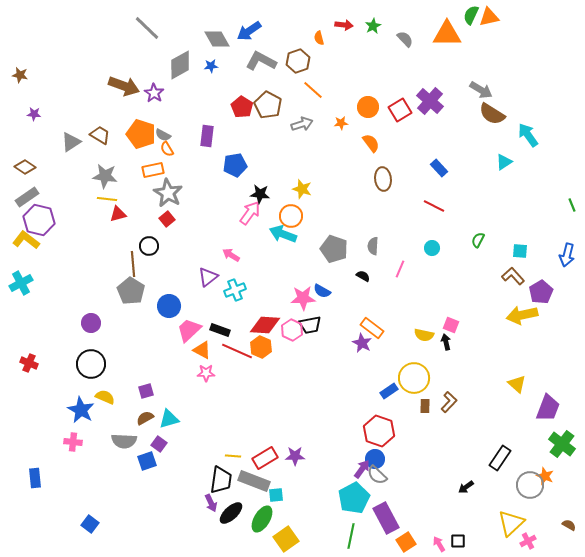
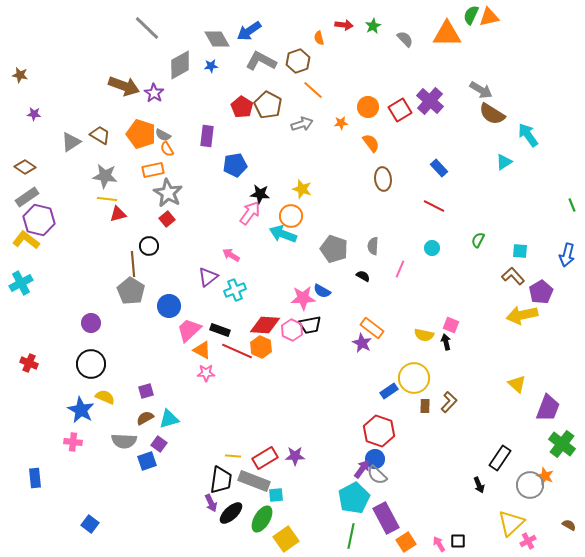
black arrow at (466, 487): moved 13 px right, 2 px up; rotated 77 degrees counterclockwise
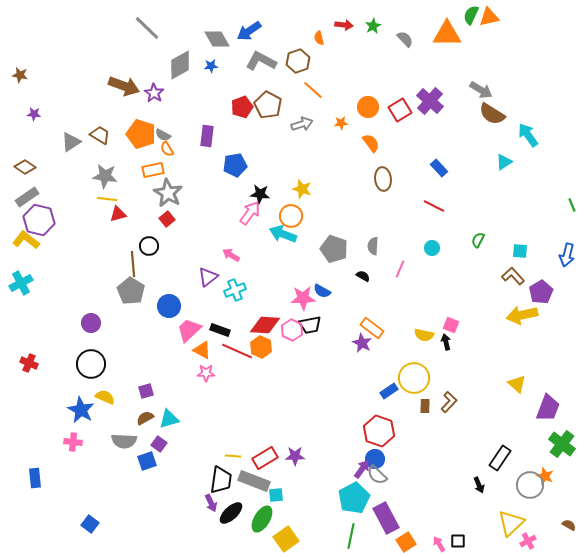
red pentagon at (242, 107): rotated 20 degrees clockwise
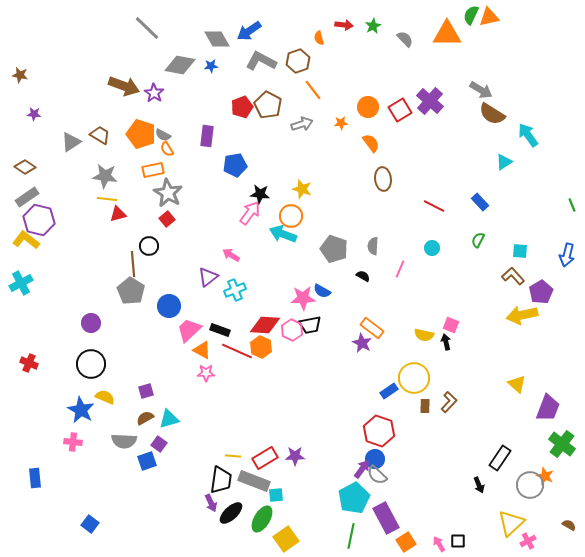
gray diamond at (180, 65): rotated 40 degrees clockwise
orange line at (313, 90): rotated 10 degrees clockwise
blue rectangle at (439, 168): moved 41 px right, 34 px down
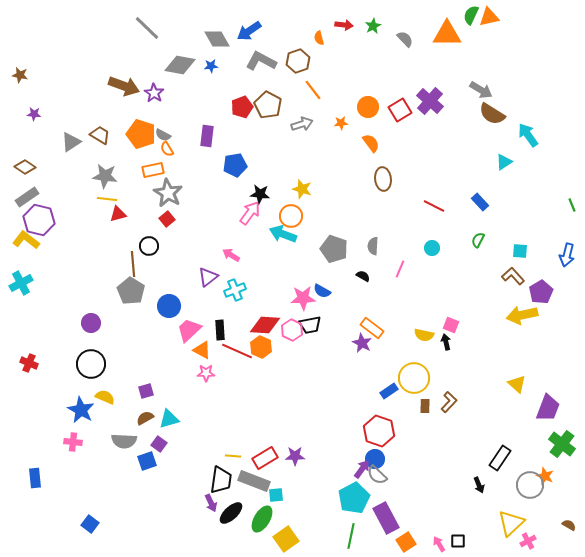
black rectangle at (220, 330): rotated 66 degrees clockwise
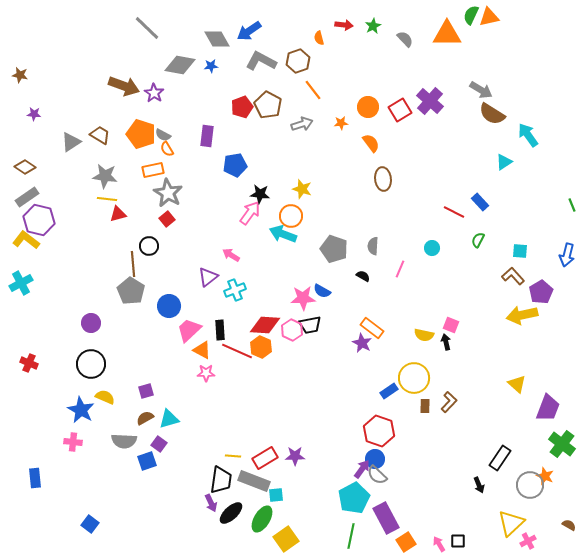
red line at (434, 206): moved 20 px right, 6 px down
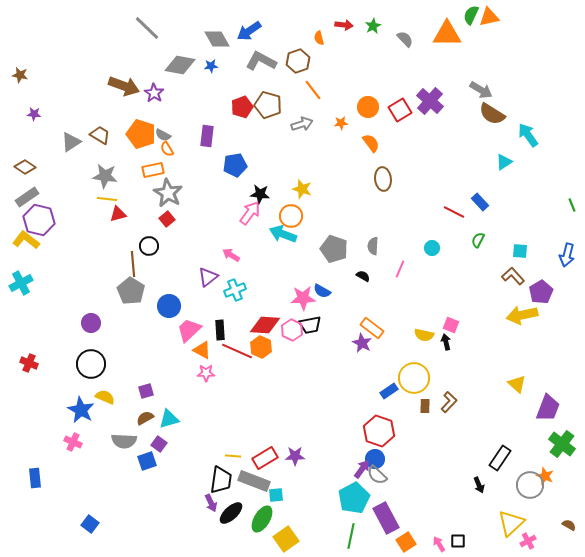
brown pentagon at (268, 105): rotated 12 degrees counterclockwise
pink cross at (73, 442): rotated 18 degrees clockwise
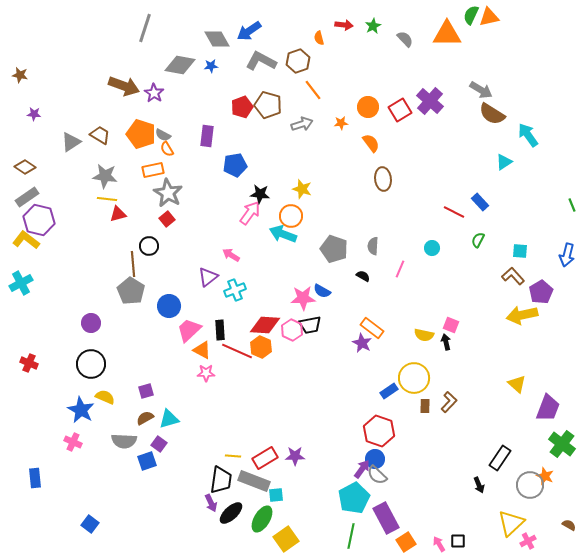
gray line at (147, 28): moved 2 px left; rotated 64 degrees clockwise
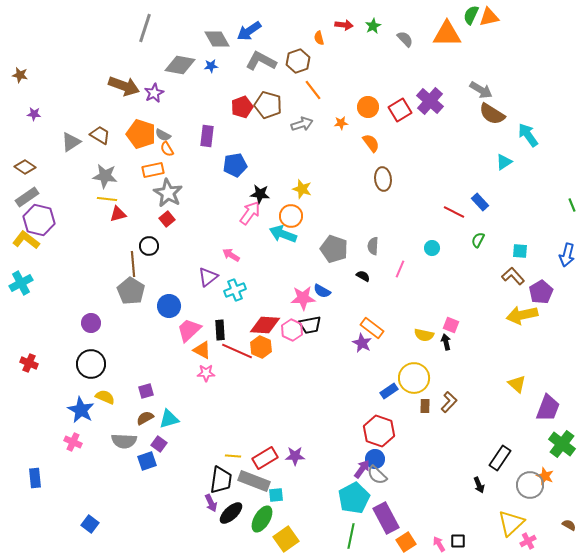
purple star at (154, 93): rotated 12 degrees clockwise
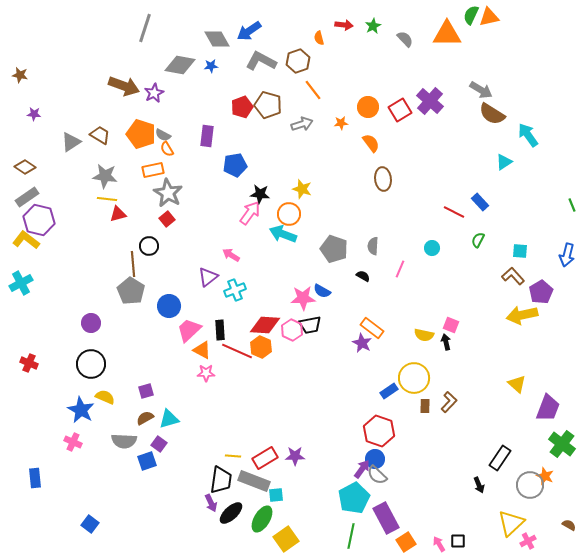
orange circle at (291, 216): moved 2 px left, 2 px up
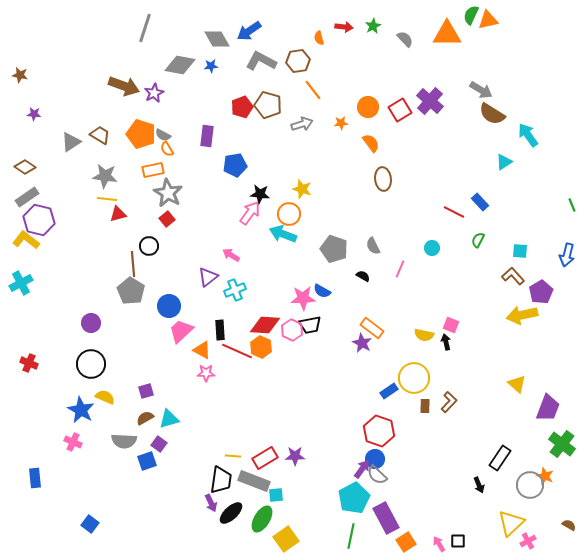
orange triangle at (489, 17): moved 1 px left, 3 px down
red arrow at (344, 25): moved 2 px down
brown hexagon at (298, 61): rotated 10 degrees clockwise
gray semicircle at (373, 246): rotated 30 degrees counterclockwise
pink trapezoid at (189, 330): moved 8 px left, 1 px down
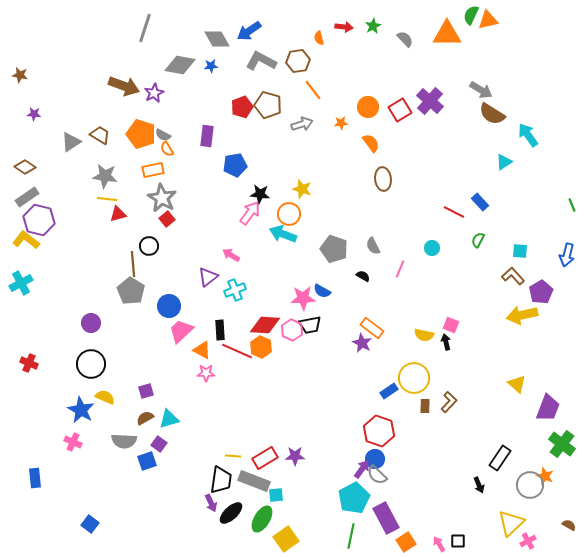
gray star at (168, 193): moved 6 px left, 5 px down
